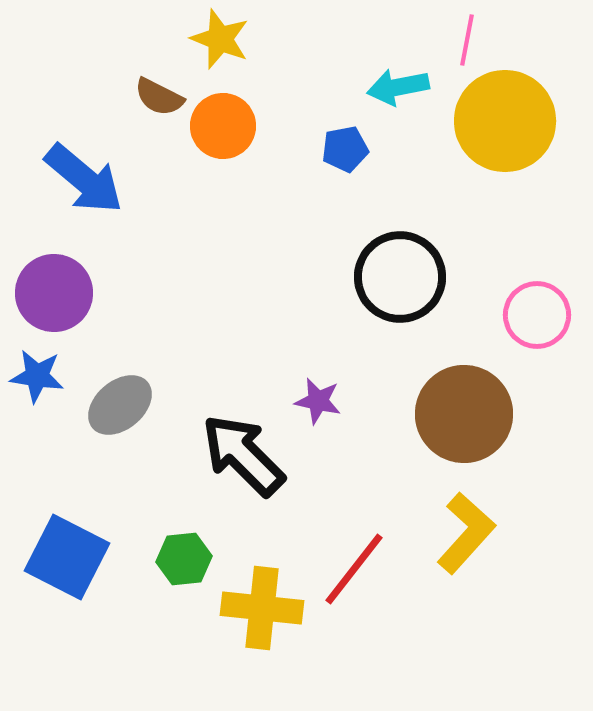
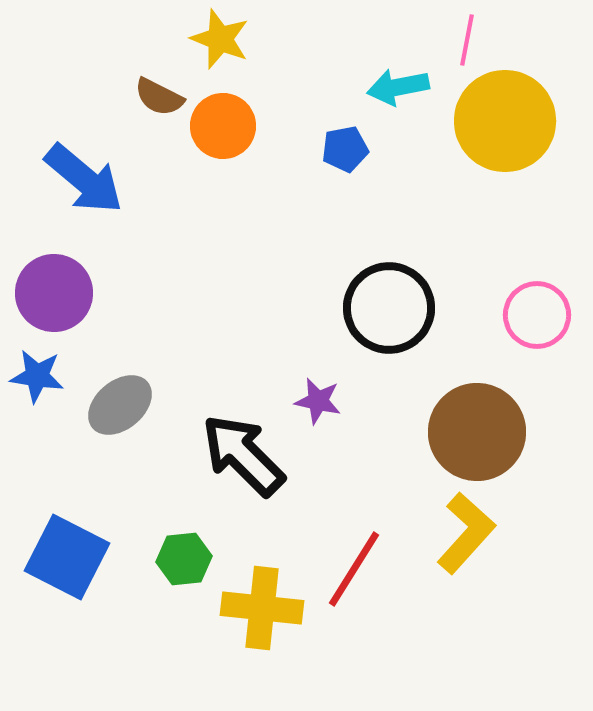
black circle: moved 11 px left, 31 px down
brown circle: moved 13 px right, 18 px down
red line: rotated 6 degrees counterclockwise
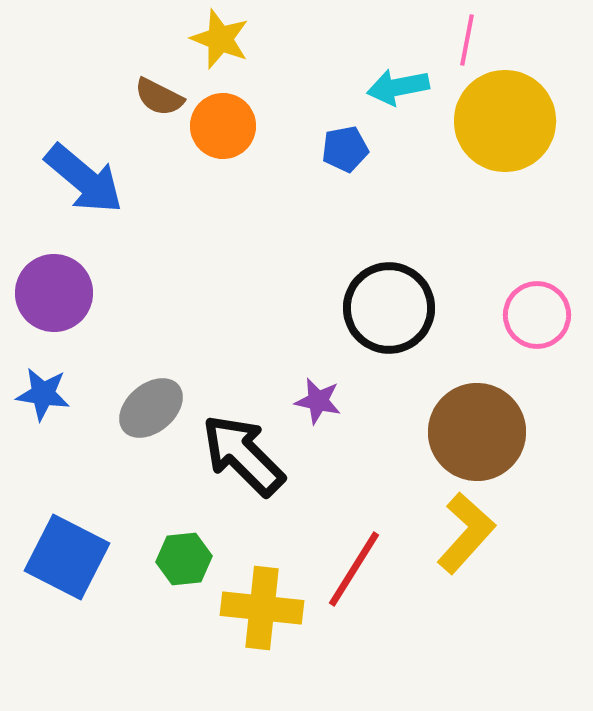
blue star: moved 6 px right, 18 px down
gray ellipse: moved 31 px right, 3 px down
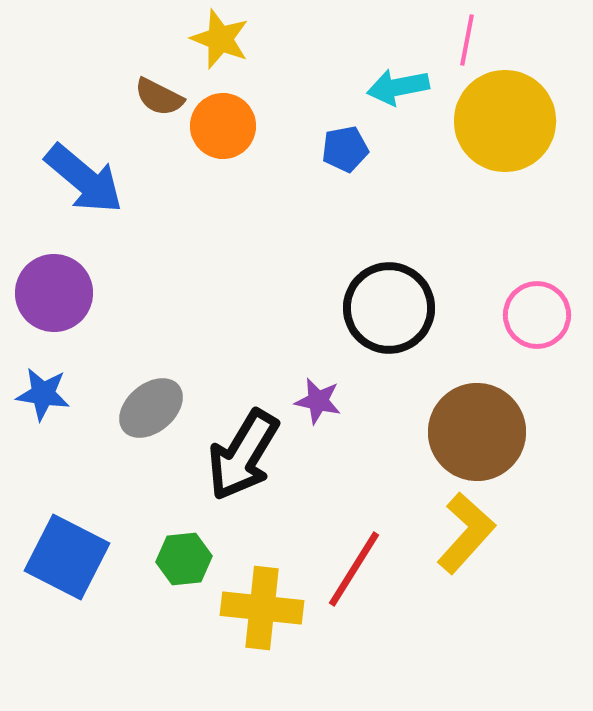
black arrow: rotated 104 degrees counterclockwise
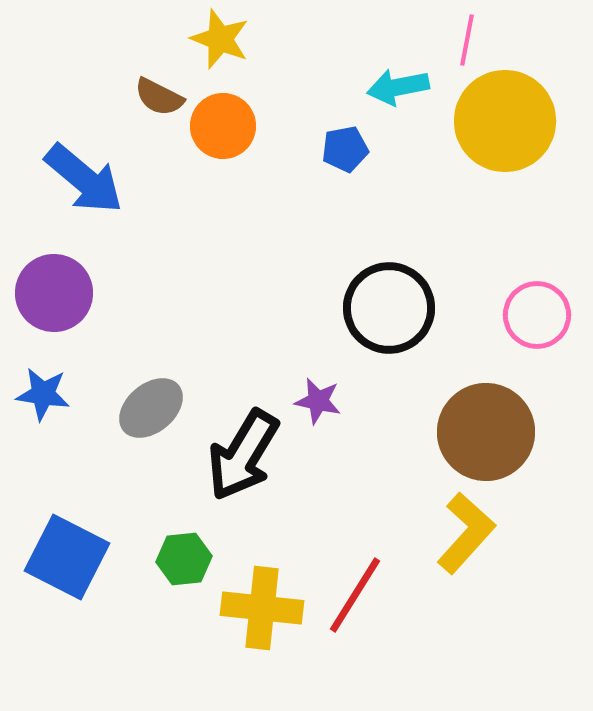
brown circle: moved 9 px right
red line: moved 1 px right, 26 px down
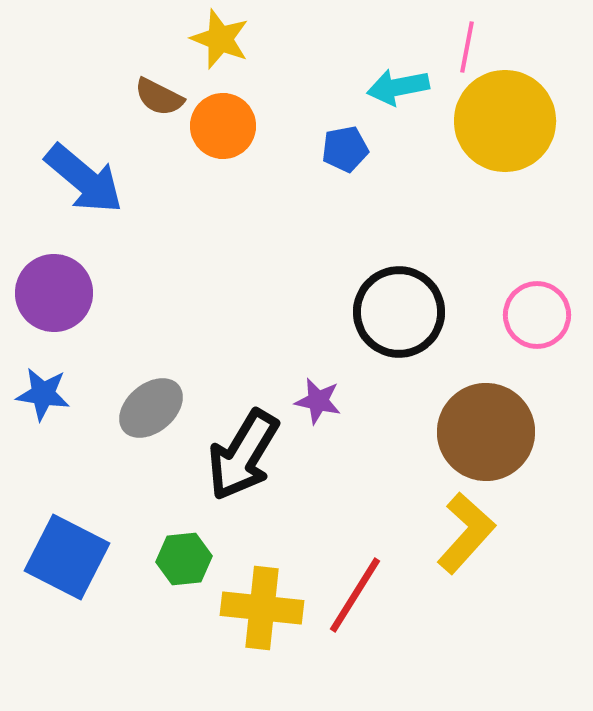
pink line: moved 7 px down
black circle: moved 10 px right, 4 px down
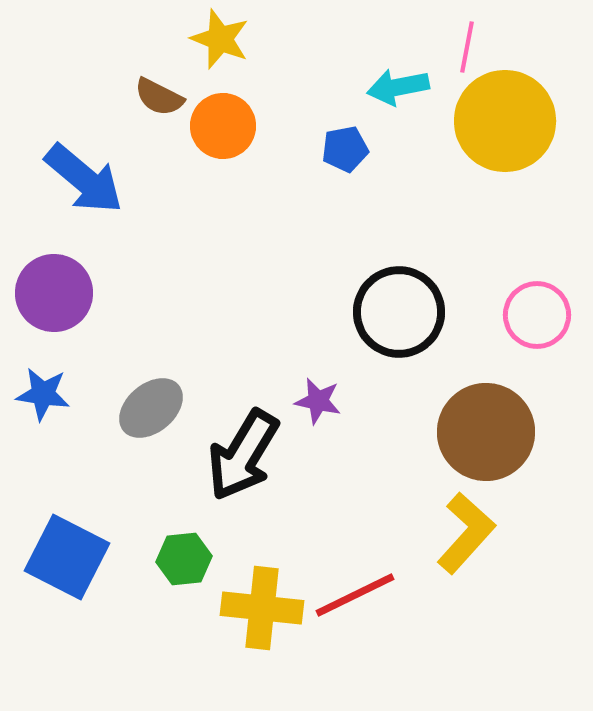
red line: rotated 32 degrees clockwise
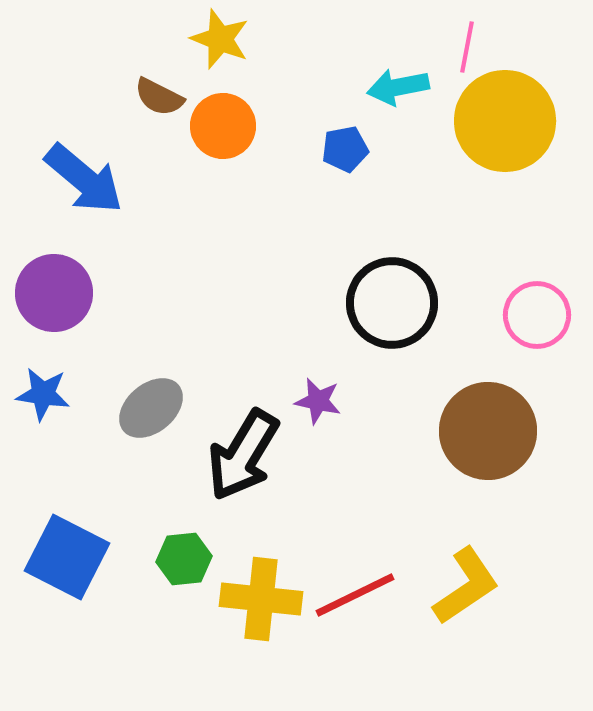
black circle: moved 7 px left, 9 px up
brown circle: moved 2 px right, 1 px up
yellow L-shape: moved 53 px down; rotated 14 degrees clockwise
yellow cross: moved 1 px left, 9 px up
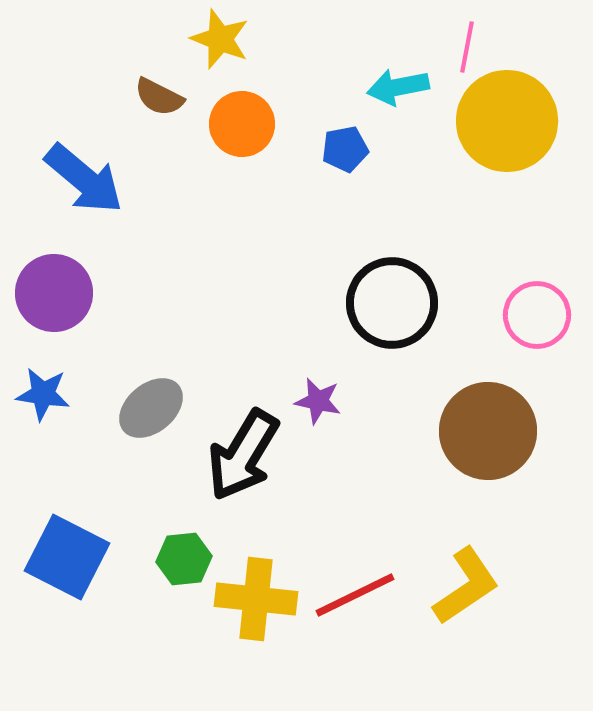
yellow circle: moved 2 px right
orange circle: moved 19 px right, 2 px up
yellow cross: moved 5 px left
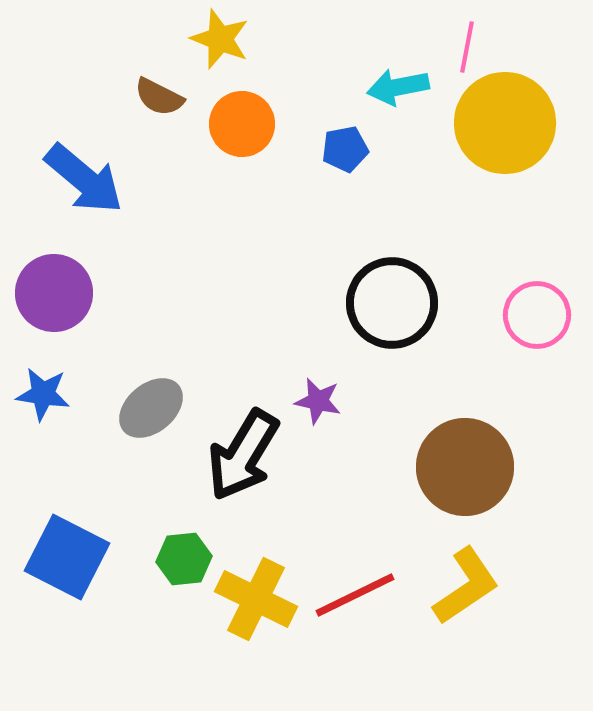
yellow circle: moved 2 px left, 2 px down
brown circle: moved 23 px left, 36 px down
yellow cross: rotated 20 degrees clockwise
